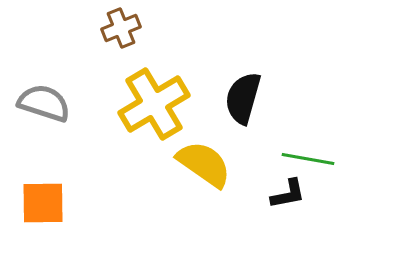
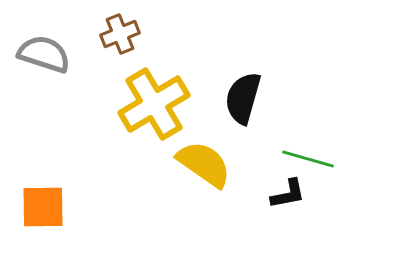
brown cross: moved 1 px left, 6 px down
gray semicircle: moved 49 px up
green line: rotated 6 degrees clockwise
orange square: moved 4 px down
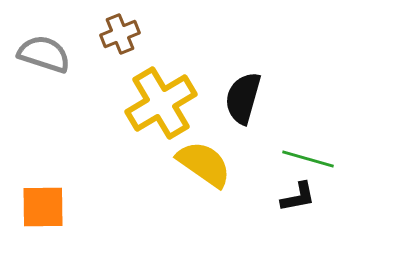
yellow cross: moved 7 px right, 1 px up
black L-shape: moved 10 px right, 3 px down
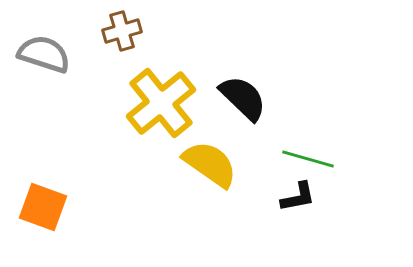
brown cross: moved 2 px right, 3 px up; rotated 6 degrees clockwise
black semicircle: rotated 118 degrees clockwise
yellow cross: rotated 8 degrees counterclockwise
yellow semicircle: moved 6 px right
orange square: rotated 21 degrees clockwise
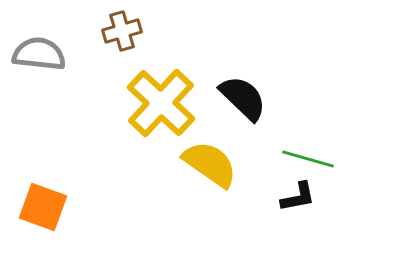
gray semicircle: moved 5 px left; rotated 12 degrees counterclockwise
yellow cross: rotated 8 degrees counterclockwise
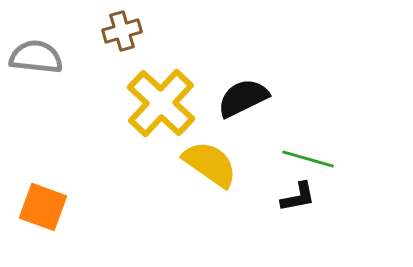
gray semicircle: moved 3 px left, 3 px down
black semicircle: rotated 70 degrees counterclockwise
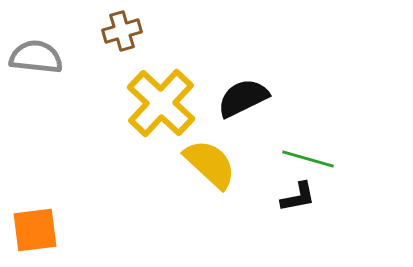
yellow semicircle: rotated 8 degrees clockwise
orange square: moved 8 px left, 23 px down; rotated 27 degrees counterclockwise
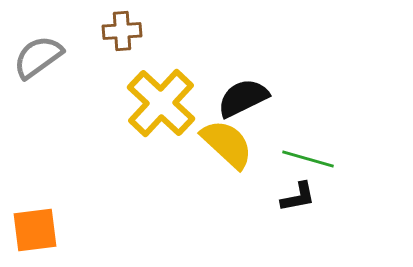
brown cross: rotated 12 degrees clockwise
gray semicircle: moved 2 px right; rotated 42 degrees counterclockwise
yellow semicircle: moved 17 px right, 20 px up
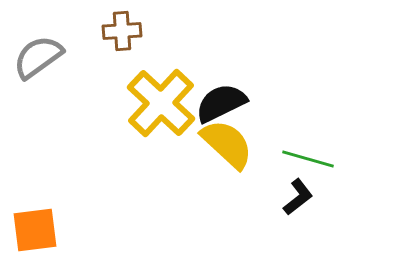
black semicircle: moved 22 px left, 5 px down
black L-shape: rotated 27 degrees counterclockwise
